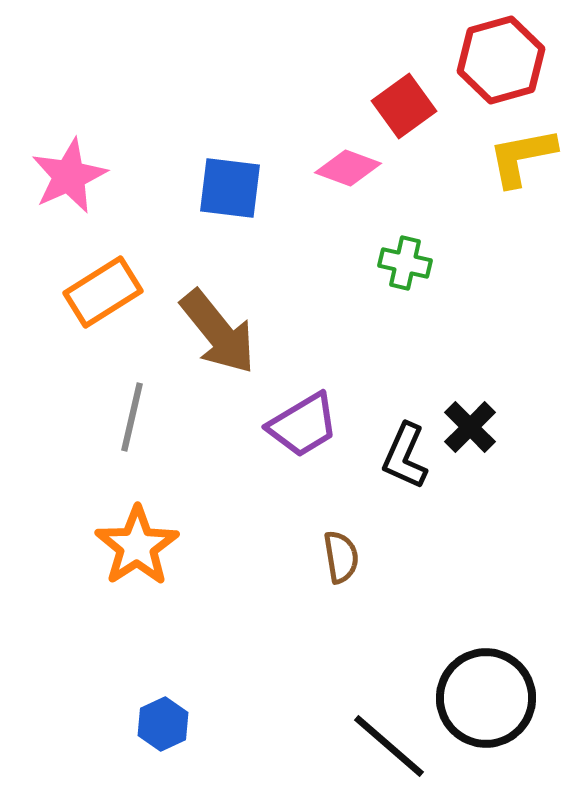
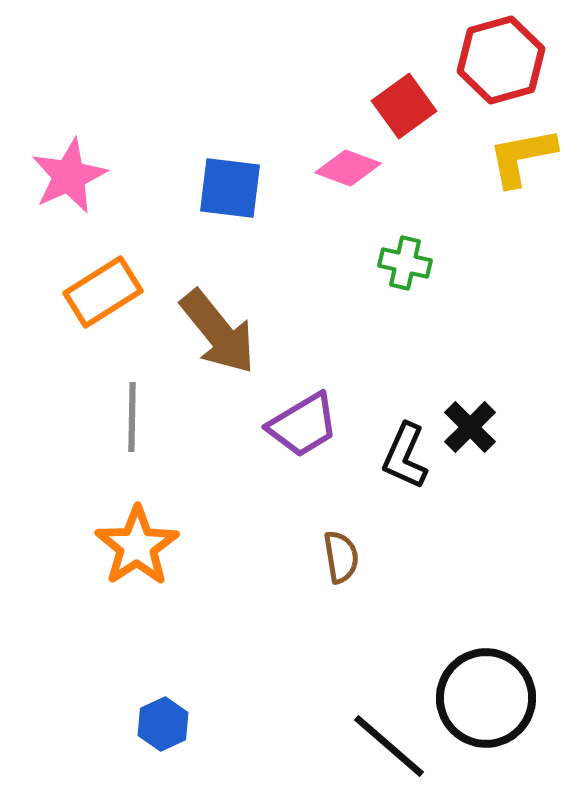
gray line: rotated 12 degrees counterclockwise
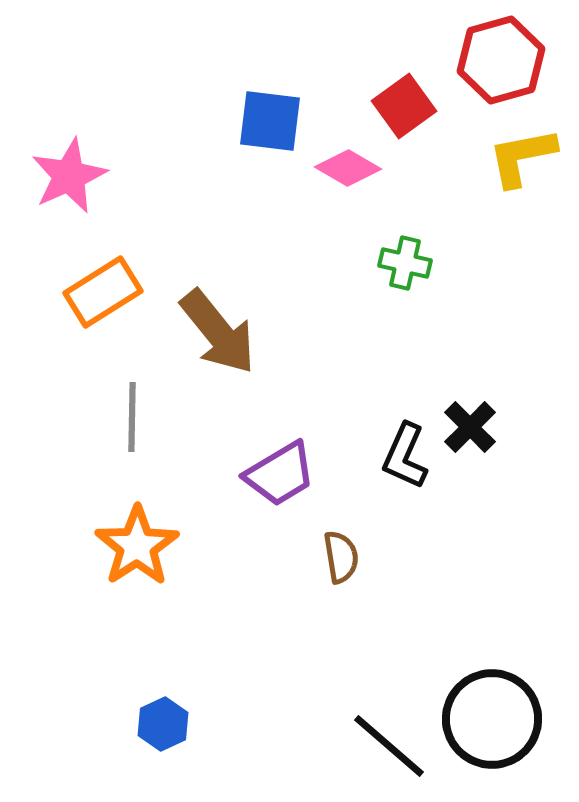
pink diamond: rotated 10 degrees clockwise
blue square: moved 40 px right, 67 px up
purple trapezoid: moved 23 px left, 49 px down
black circle: moved 6 px right, 21 px down
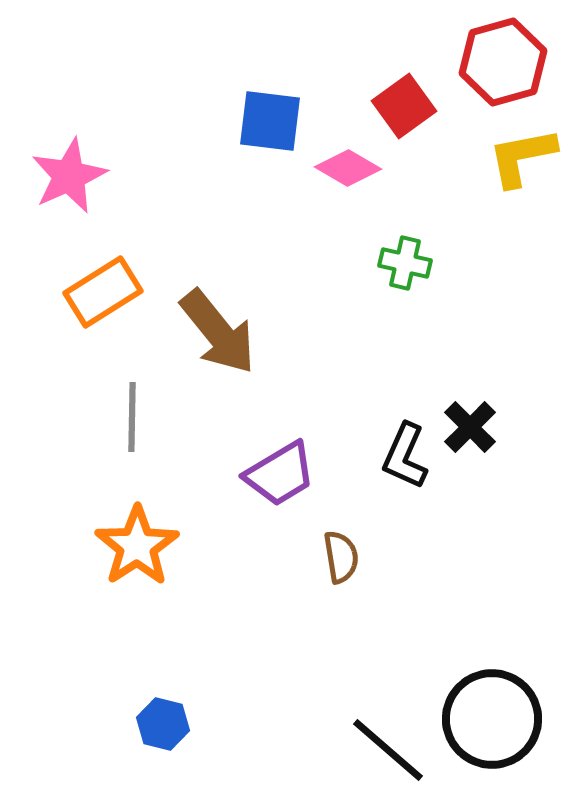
red hexagon: moved 2 px right, 2 px down
blue hexagon: rotated 21 degrees counterclockwise
black line: moved 1 px left, 4 px down
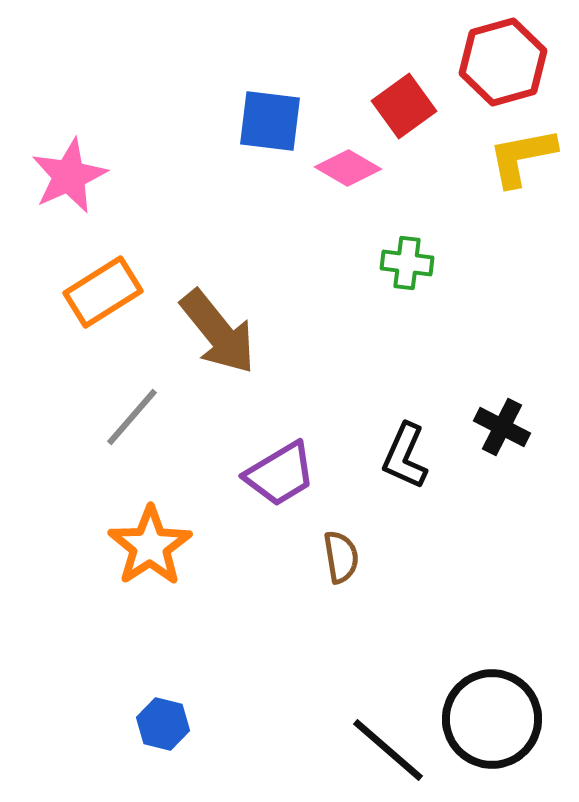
green cross: moved 2 px right; rotated 6 degrees counterclockwise
gray line: rotated 40 degrees clockwise
black cross: moved 32 px right; rotated 18 degrees counterclockwise
orange star: moved 13 px right
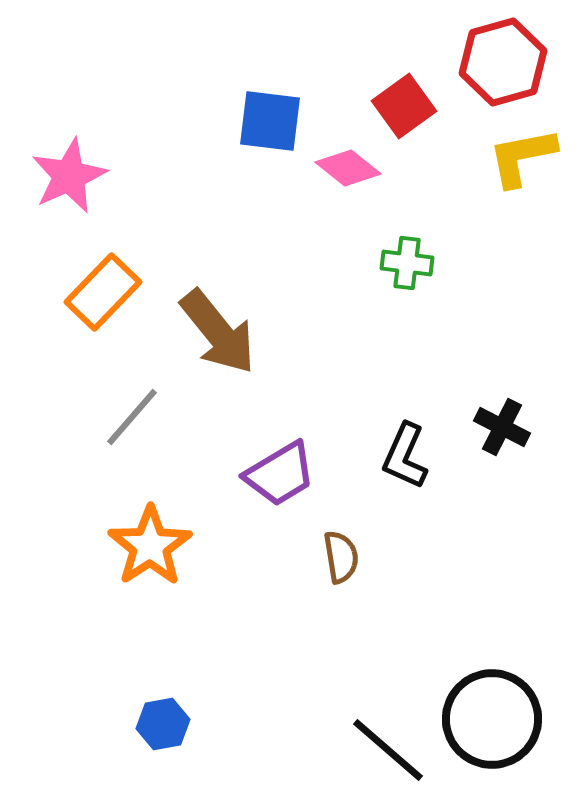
pink diamond: rotated 8 degrees clockwise
orange rectangle: rotated 14 degrees counterclockwise
blue hexagon: rotated 24 degrees counterclockwise
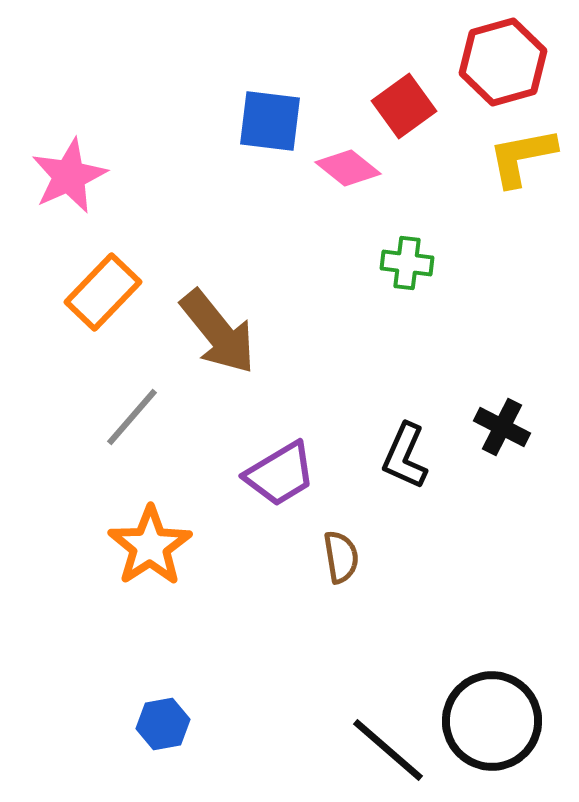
black circle: moved 2 px down
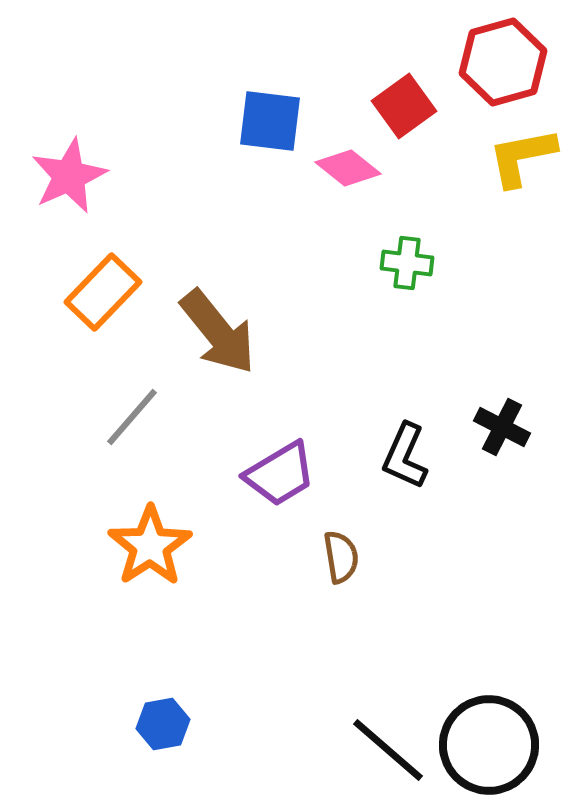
black circle: moved 3 px left, 24 px down
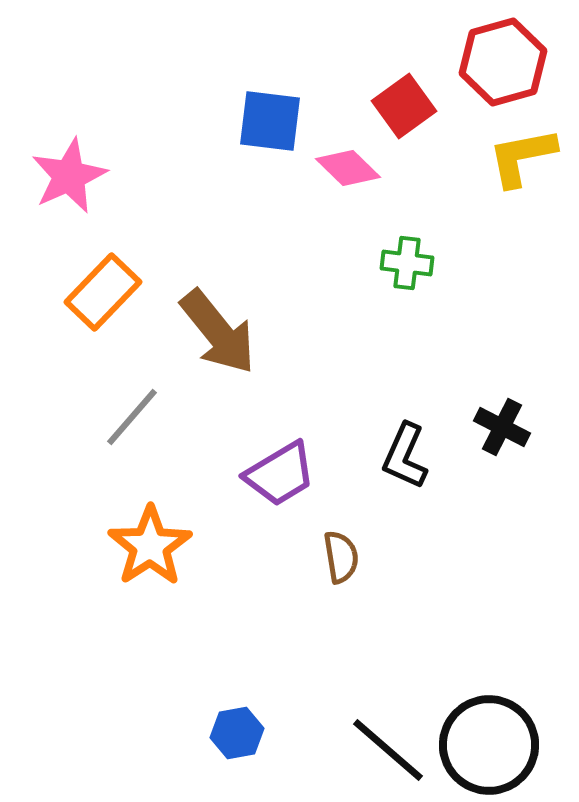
pink diamond: rotated 6 degrees clockwise
blue hexagon: moved 74 px right, 9 px down
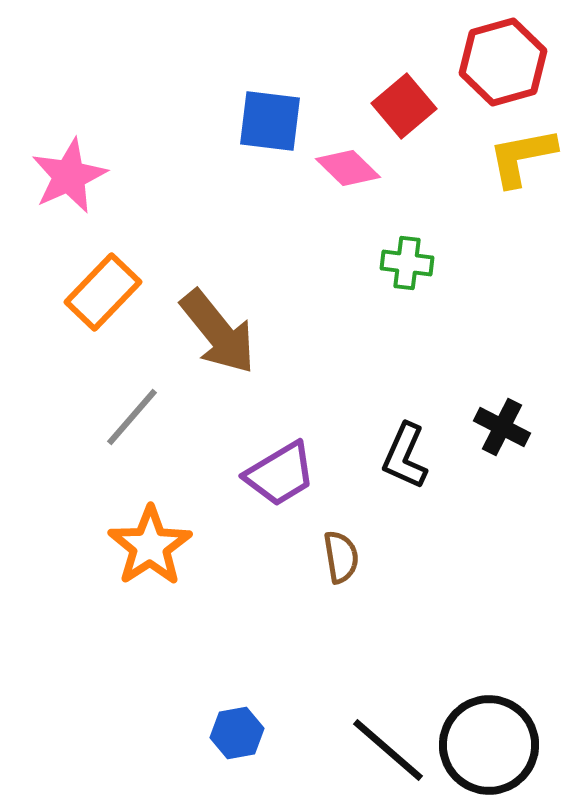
red square: rotated 4 degrees counterclockwise
